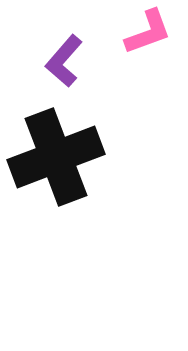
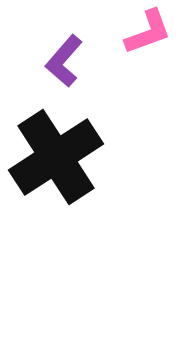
black cross: rotated 12 degrees counterclockwise
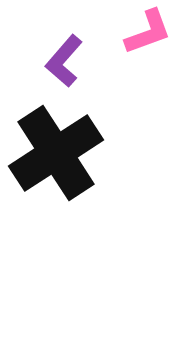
black cross: moved 4 px up
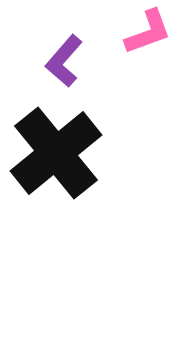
black cross: rotated 6 degrees counterclockwise
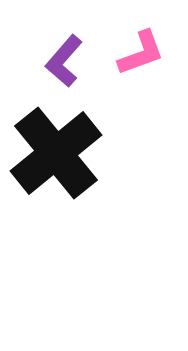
pink L-shape: moved 7 px left, 21 px down
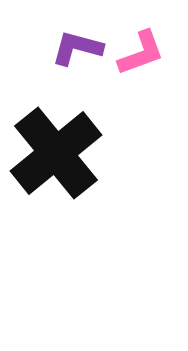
purple L-shape: moved 13 px right, 13 px up; rotated 64 degrees clockwise
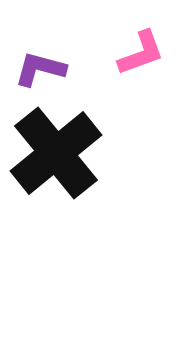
purple L-shape: moved 37 px left, 21 px down
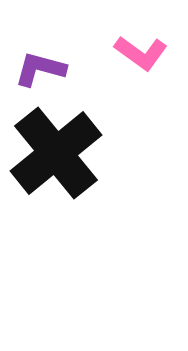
pink L-shape: rotated 56 degrees clockwise
